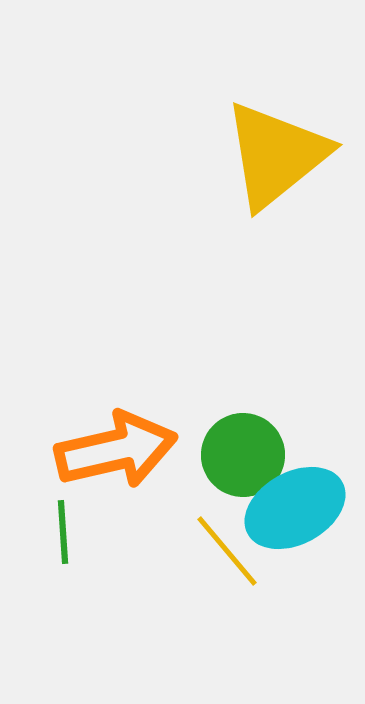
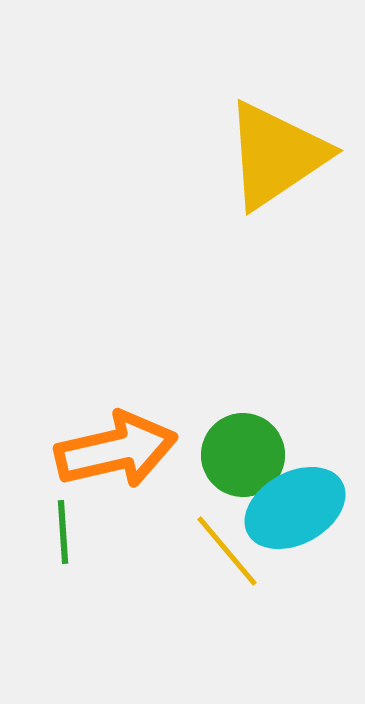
yellow triangle: rotated 5 degrees clockwise
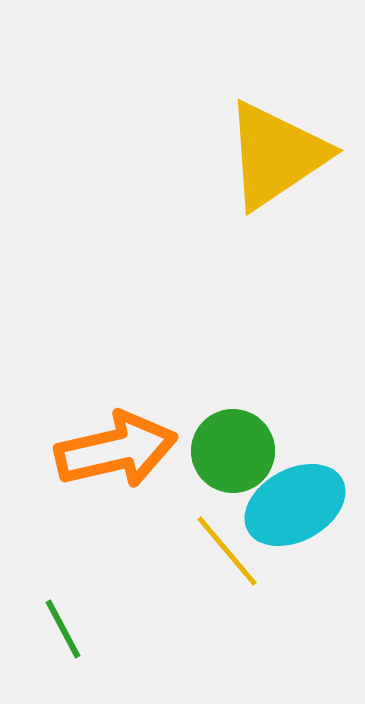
green circle: moved 10 px left, 4 px up
cyan ellipse: moved 3 px up
green line: moved 97 px down; rotated 24 degrees counterclockwise
